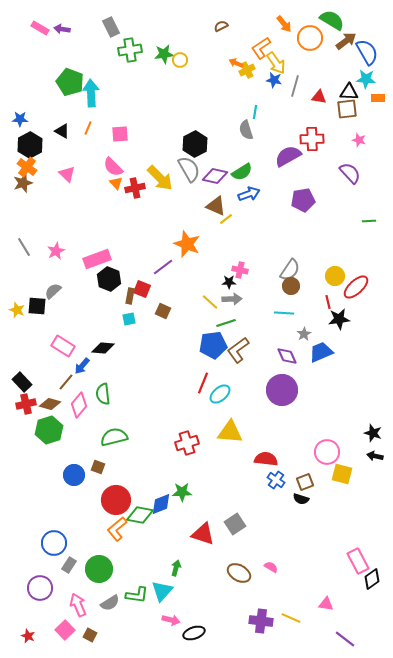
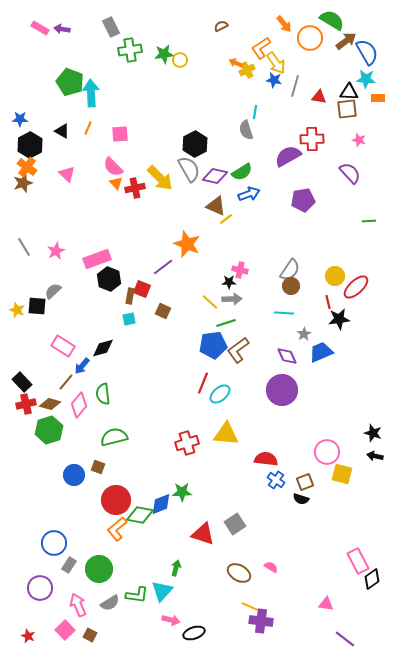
black diamond at (103, 348): rotated 20 degrees counterclockwise
yellow triangle at (230, 432): moved 4 px left, 2 px down
yellow line at (291, 618): moved 40 px left, 11 px up
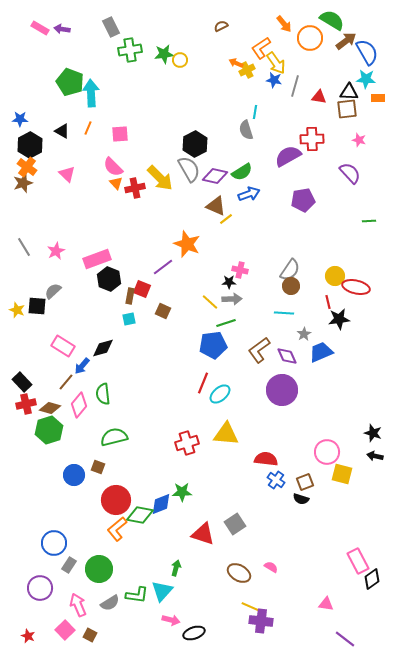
red ellipse at (356, 287): rotated 56 degrees clockwise
brown L-shape at (238, 350): moved 21 px right
brown diamond at (50, 404): moved 4 px down
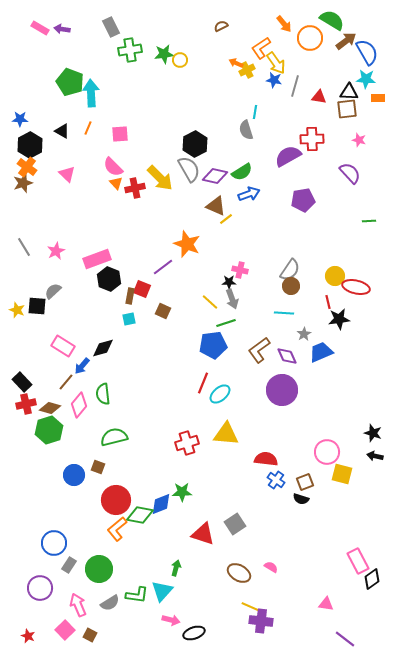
gray arrow at (232, 299): rotated 72 degrees clockwise
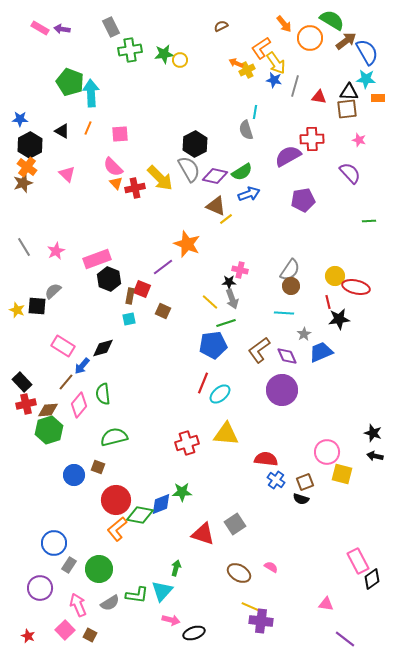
brown diamond at (50, 408): moved 2 px left, 2 px down; rotated 20 degrees counterclockwise
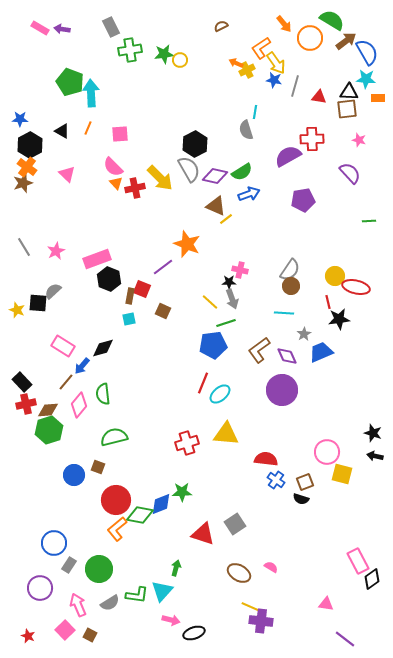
black square at (37, 306): moved 1 px right, 3 px up
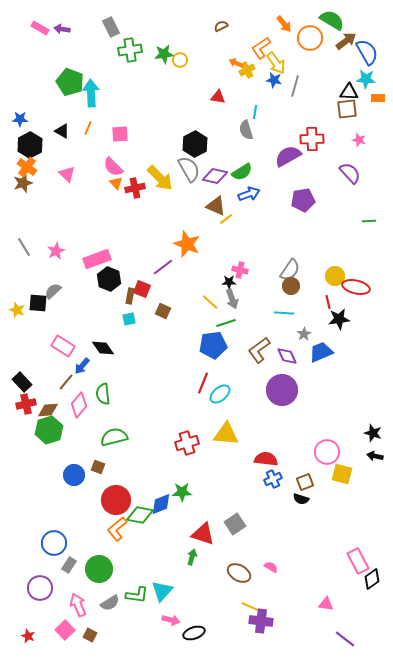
red triangle at (319, 97): moved 101 px left
black diamond at (103, 348): rotated 70 degrees clockwise
blue cross at (276, 480): moved 3 px left, 1 px up; rotated 30 degrees clockwise
green arrow at (176, 568): moved 16 px right, 11 px up
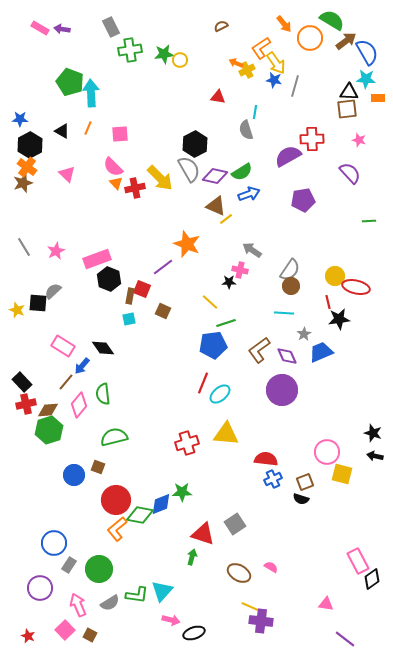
gray arrow at (232, 299): moved 20 px right, 49 px up; rotated 144 degrees clockwise
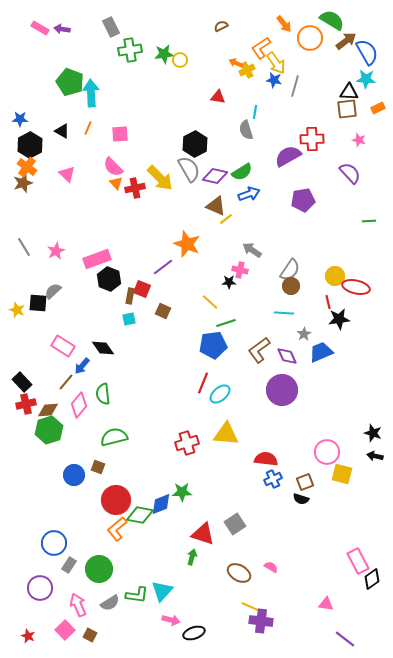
orange rectangle at (378, 98): moved 10 px down; rotated 24 degrees counterclockwise
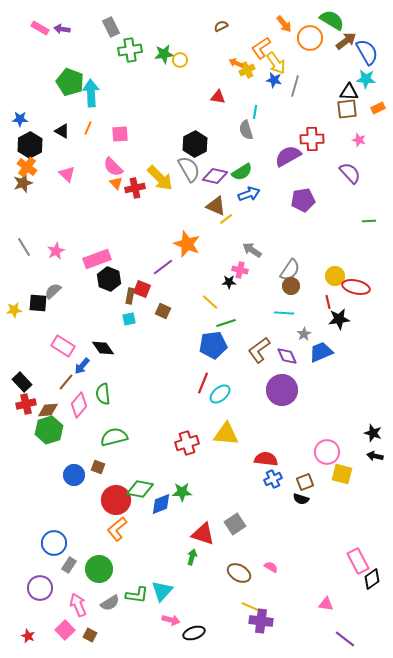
yellow star at (17, 310): moved 3 px left; rotated 28 degrees counterclockwise
green diamond at (140, 515): moved 26 px up
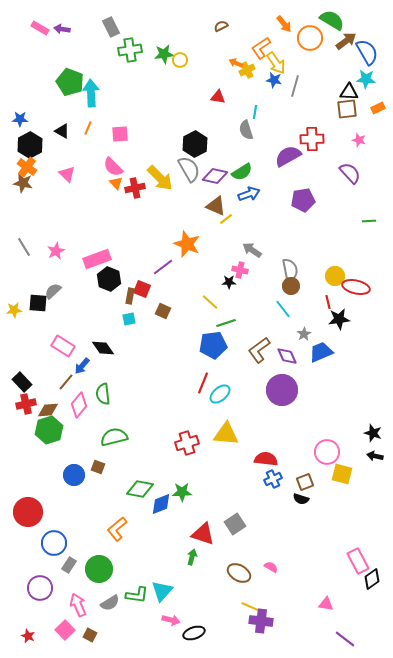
brown star at (23, 183): rotated 30 degrees clockwise
gray semicircle at (290, 270): rotated 45 degrees counterclockwise
cyan line at (284, 313): moved 1 px left, 4 px up; rotated 48 degrees clockwise
red circle at (116, 500): moved 88 px left, 12 px down
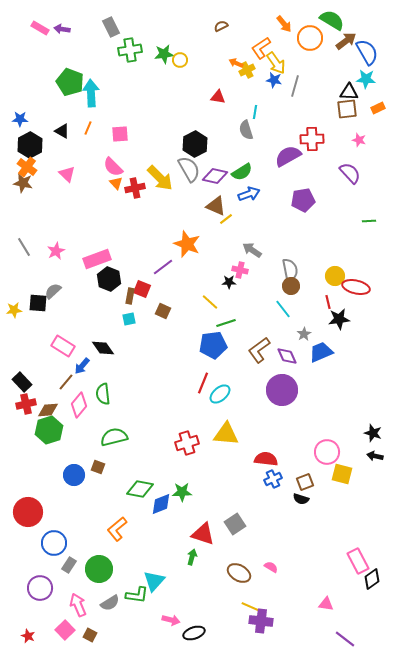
cyan triangle at (162, 591): moved 8 px left, 10 px up
